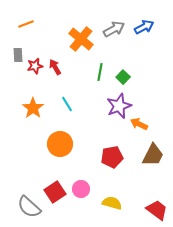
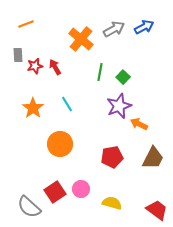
brown trapezoid: moved 3 px down
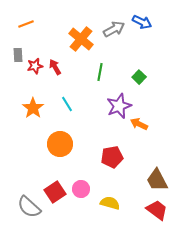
blue arrow: moved 2 px left, 5 px up; rotated 54 degrees clockwise
green square: moved 16 px right
brown trapezoid: moved 4 px right, 22 px down; rotated 125 degrees clockwise
yellow semicircle: moved 2 px left
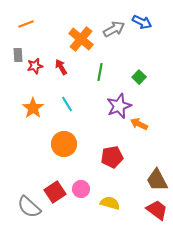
red arrow: moved 6 px right
orange circle: moved 4 px right
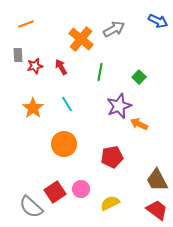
blue arrow: moved 16 px right, 1 px up
yellow semicircle: rotated 42 degrees counterclockwise
gray semicircle: moved 2 px right
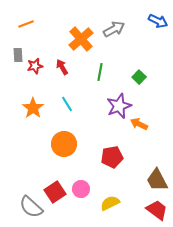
orange cross: rotated 10 degrees clockwise
red arrow: moved 1 px right
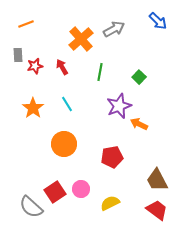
blue arrow: rotated 18 degrees clockwise
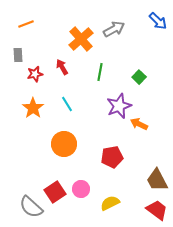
red star: moved 8 px down
